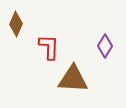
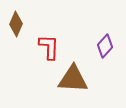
purple diamond: rotated 10 degrees clockwise
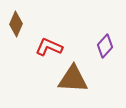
red L-shape: rotated 68 degrees counterclockwise
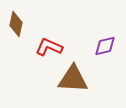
brown diamond: rotated 10 degrees counterclockwise
purple diamond: rotated 35 degrees clockwise
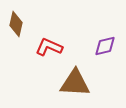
brown triangle: moved 2 px right, 4 px down
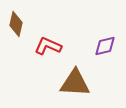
red L-shape: moved 1 px left, 1 px up
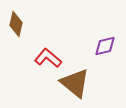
red L-shape: moved 12 px down; rotated 16 degrees clockwise
brown triangle: rotated 36 degrees clockwise
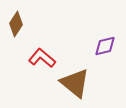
brown diamond: rotated 20 degrees clockwise
red L-shape: moved 6 px left
